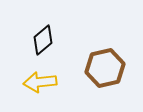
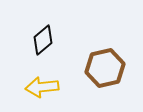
yellow arrow: moved 2 px right, 5 px down
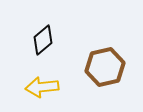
brown hexagon: moved 1 px up
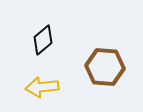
brown hexagon: rotated 18 degrees clockwise
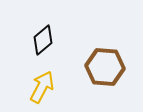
yellow arrow: rotated 124 degrees clockwise
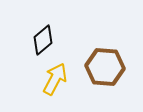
yellow arrow: moved 13 px right, 8 px up
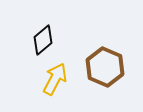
brown hexagon: rotated 18 degrees clockwise
